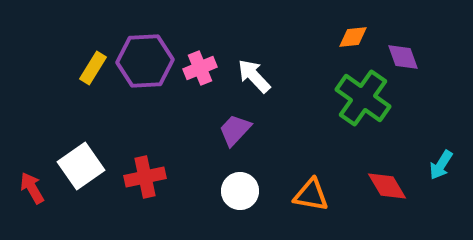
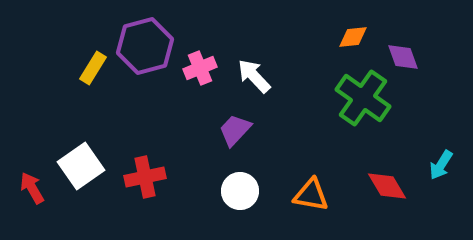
purple hexagon: moved 15 px up; rotated 12 degrees counterclockwise
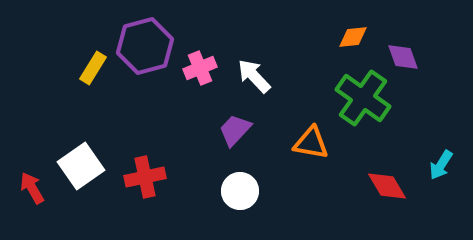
orange triangle: moved 52 px up
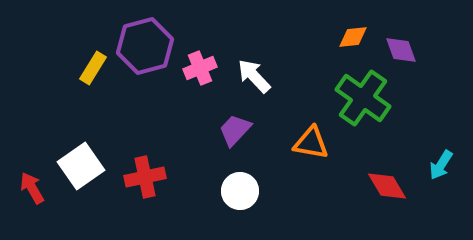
purple diamond: moved 2 px left, 7 px up
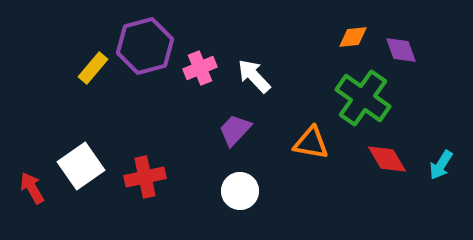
yellow rectangle: rotated 8 degrees clockwise
red diamond: moved 27 px up
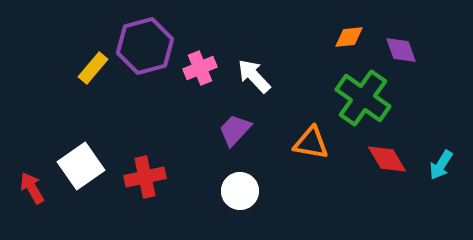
orange diamond: moved 4 px left
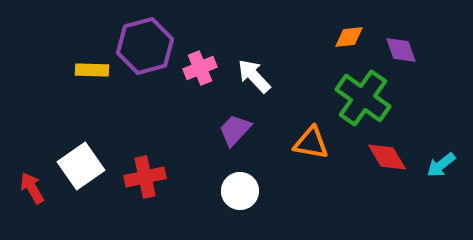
yellow rectangle: moved 1 px left, 2 px down; rotated 52 degrees clockwise
red diamond: moved 2 px up
cyan arrow: rotated 20 degrees clockwise
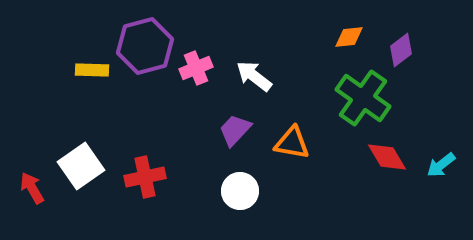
purple diamond: rotated 72 degrees clockwise
pink cross: moved 4 px left
white arrow: rotated 9 degrees counterclockwise
orange triangle: moved 19 px left
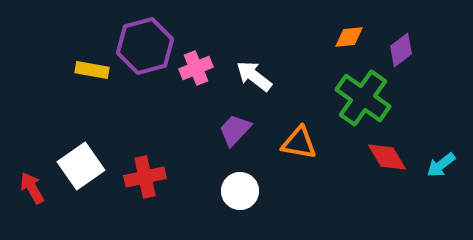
yellow rectangle: rotated 8 degrees clockwise
orange triangle: moved 7 px right
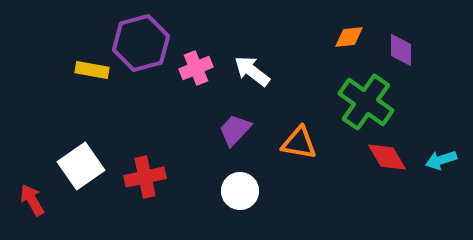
purple hexagon: moved 4 px left, 3 px up
purple diamond: rotated 52 degrees counterclockwise
white arrow: moved 2 px left, 5 px up
green cross: moved 3 px right, 4 px down
cyan arrow: moved 5 px up; rotated 20 degrees clockwise
red arrow: moved 12 px down
